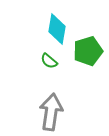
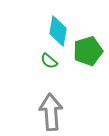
cyan diamond: moved 1 px right, 2 px down
gray arrow: rotated 12 degrees counterclockwise
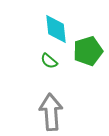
cyan diamond: moved 2 px left, 2 px up; rotated 16 degrees counterclockwise
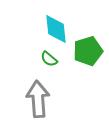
green semicircle: moved 2 px up
gray arrow: moved 13 px left, 13 px up
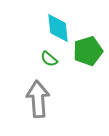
cyan diamond: moved 2 px right, 1 px up
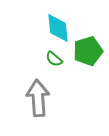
green semicircle: moved 5 px right
gray arrow: moved 1 px up
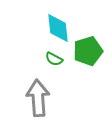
green semicircle: rotated 12 degrees counterclockwise
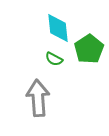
green pentagon: moved 1 px right, 2 px up; rotated 16 degrees counterclockwise
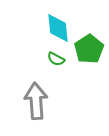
green semicircle: moved 2 px right
gray arrow: moved 2 px left, 3 px down
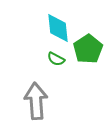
green pentagon: moved 1 px left
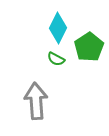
cyan diamond: rotated 32 degrees clockwise
green pentagon: moved 1 px right, 2 px up
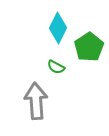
green semicircle: moved 8 px down
